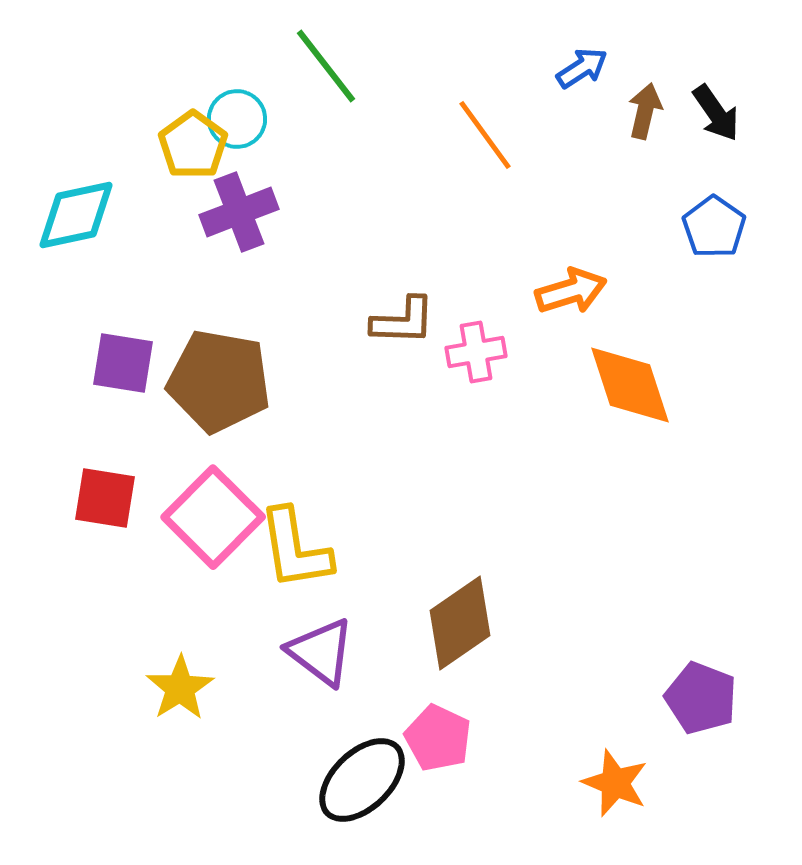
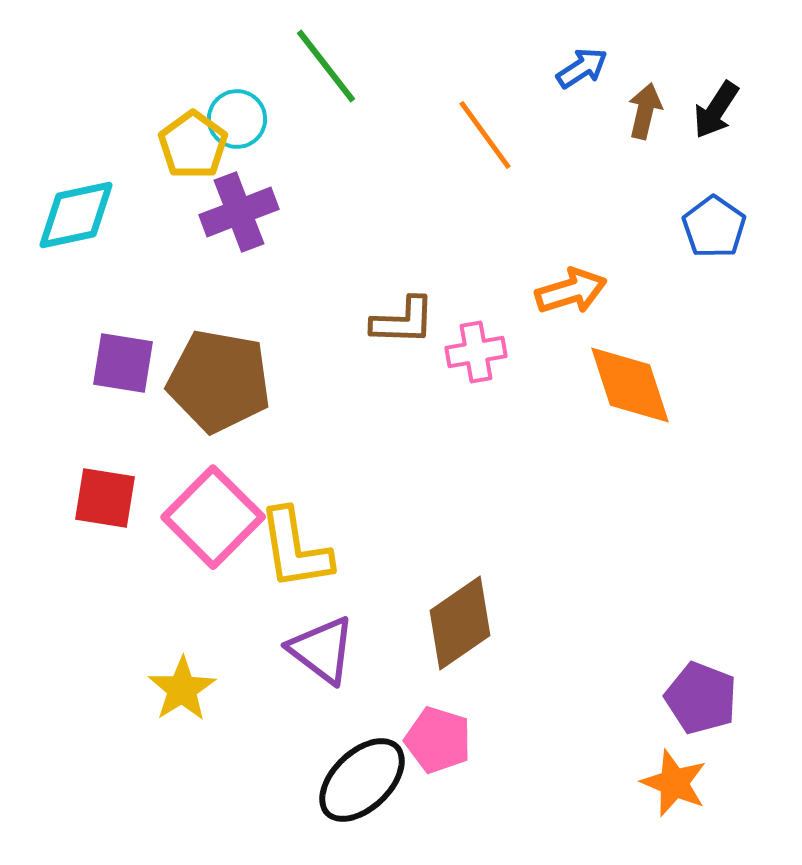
black arrow: moved 3 px up; rotated 68 degrees clockwise
purple triangle: moved 1 px right, 2 px up
yellow star: moved 2 px right, 1 px down
pink pentagon: moved 2 px down; rotated 8 degrees counterclockwise
orange star: moved 59 px right
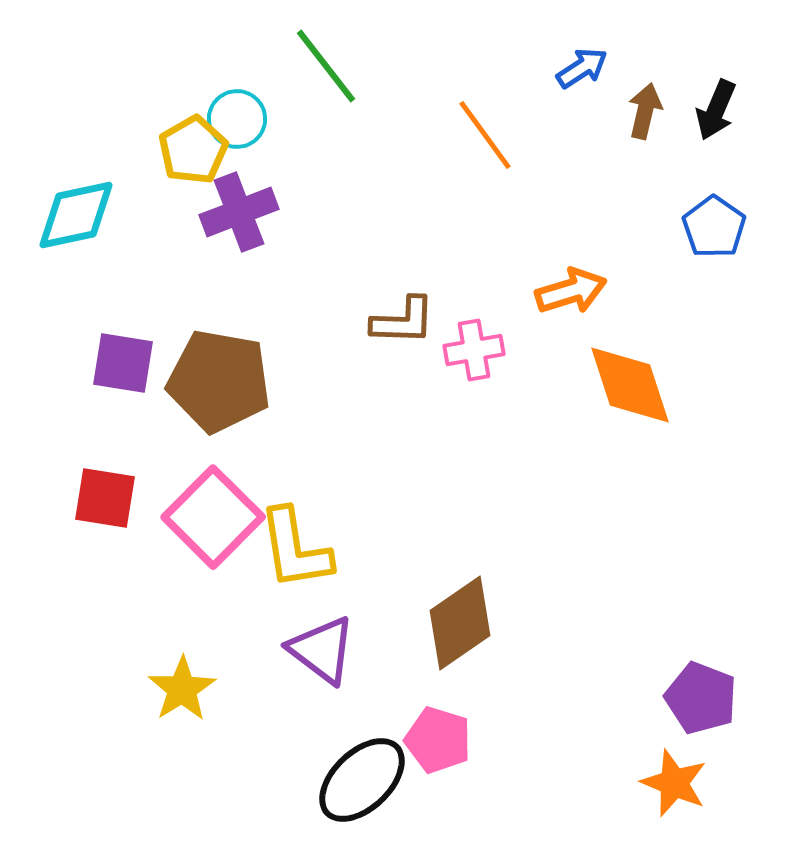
black arrow: rotated 10 degrees counterclockwise
yellow pentagon: moved 5 px down; rotated 6 degrees clockwise
pink cross: moved 2 px left, 2 px up
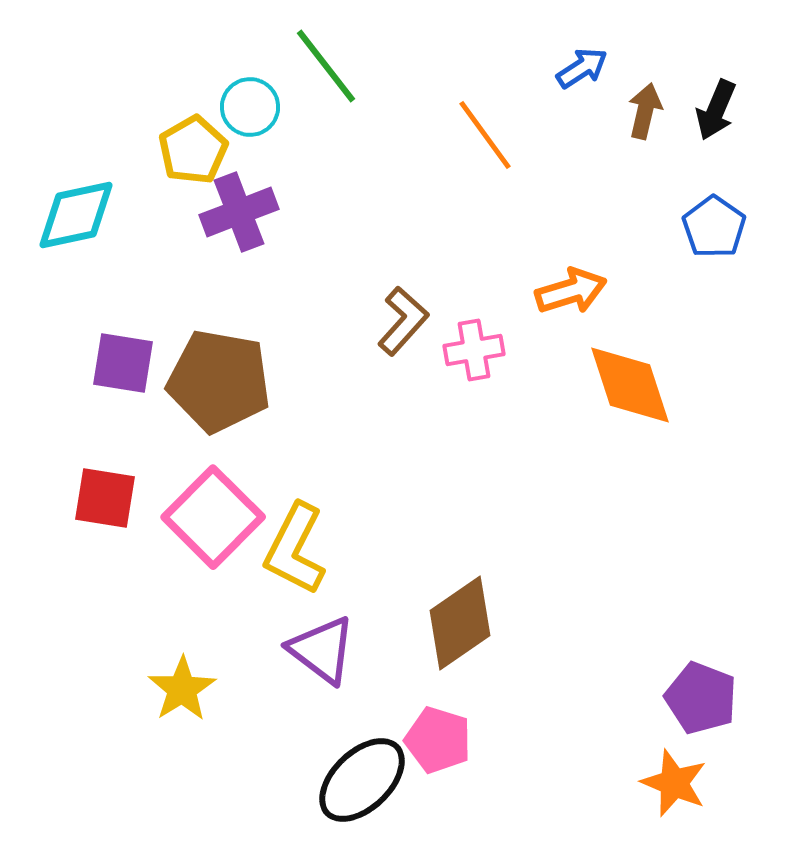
cyan circle: moved 13 px right, 12 px up
brown L-shape: rotated 50 degrees counterclockwise
yellow L-shape: rotated 36 degrees clockwise
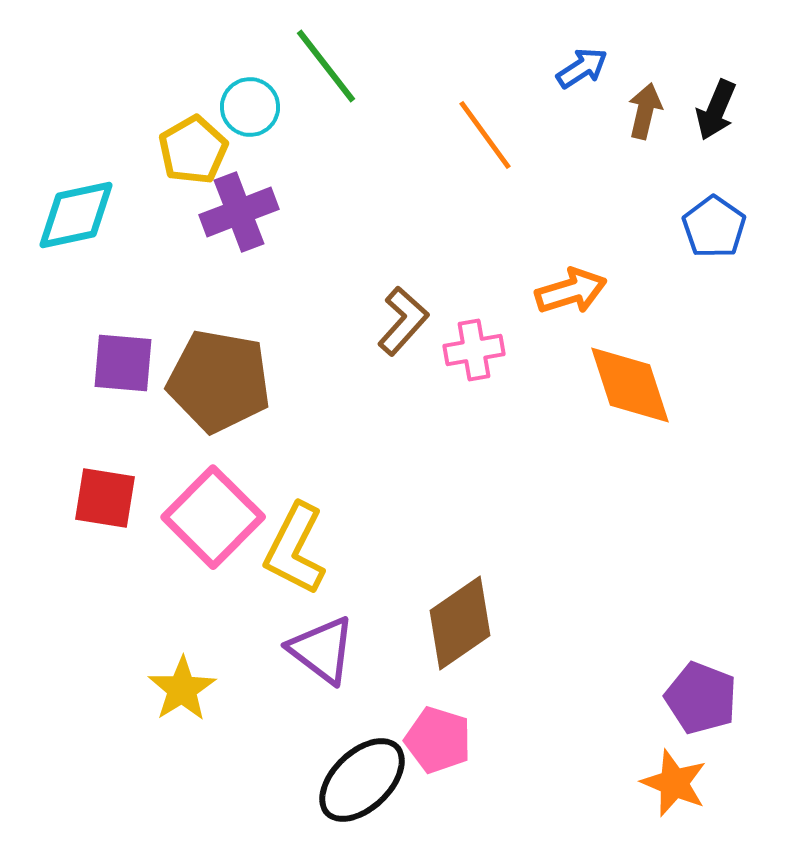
purple square: rotated 4 degrees counterclockwise
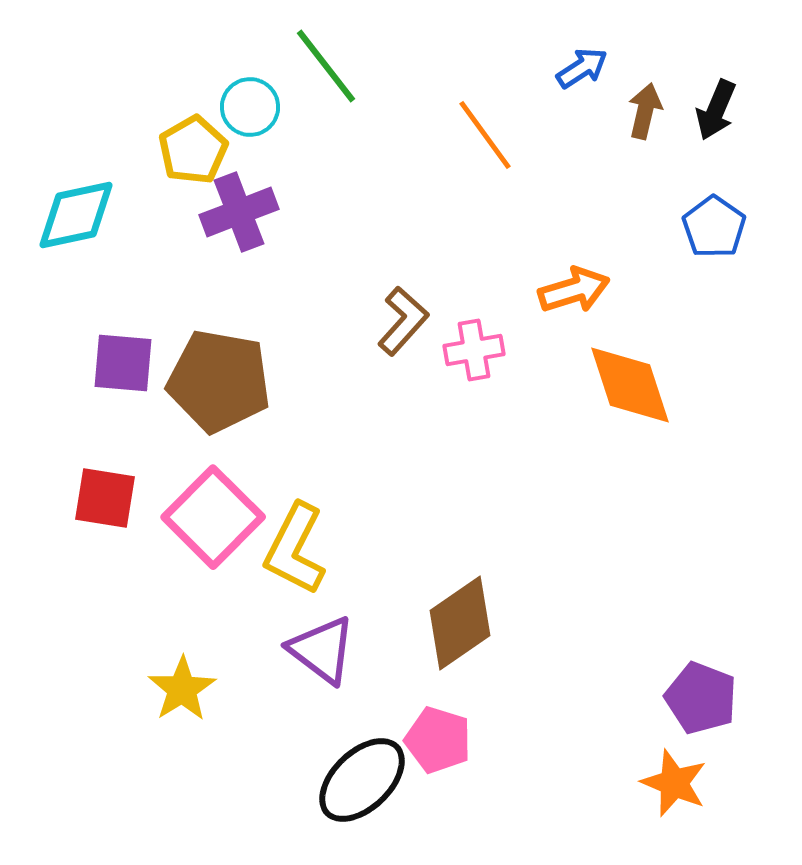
orange arrow: moved 3 px right, 1 px up
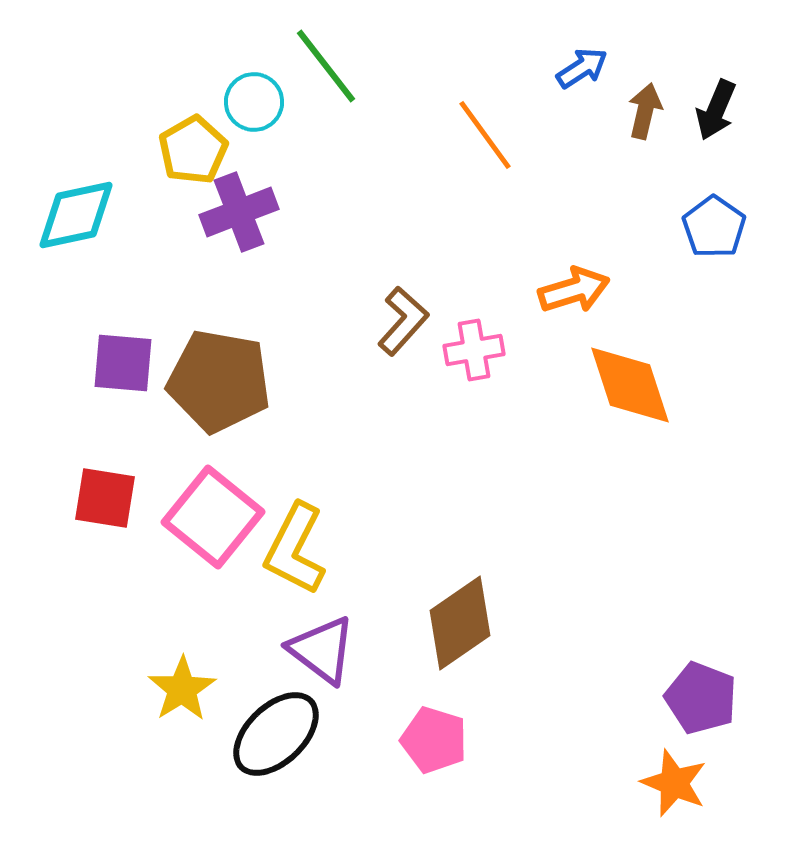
cyan circle: moved 4 px right, 5 px up
pink square: rotated 6 degrees counterclockwise
pink pentagon: moved 4 px left
black ellipse: moved 86 px left, 46 px up
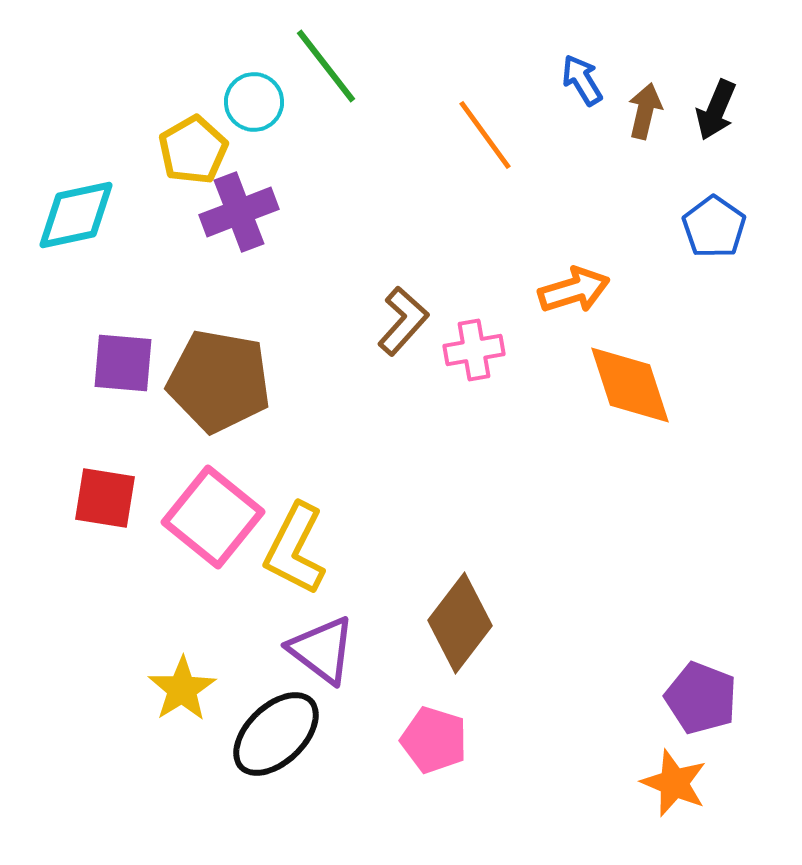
blue arrow: moved 12 px down; rotated 88 degrees counterclockwise
brown diamond: rotated 18 degrees counterclockwise
